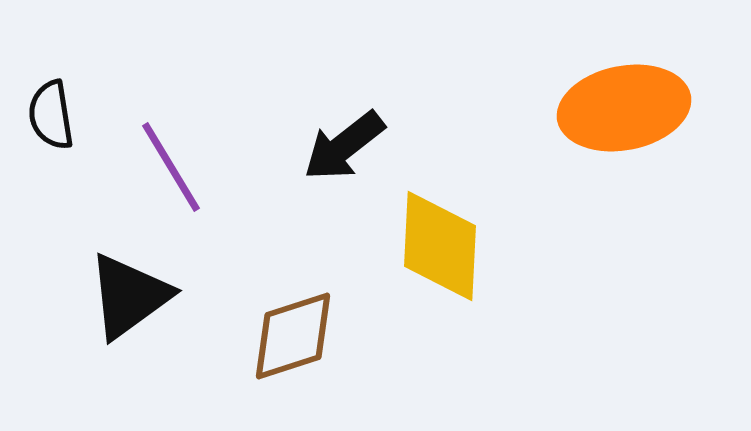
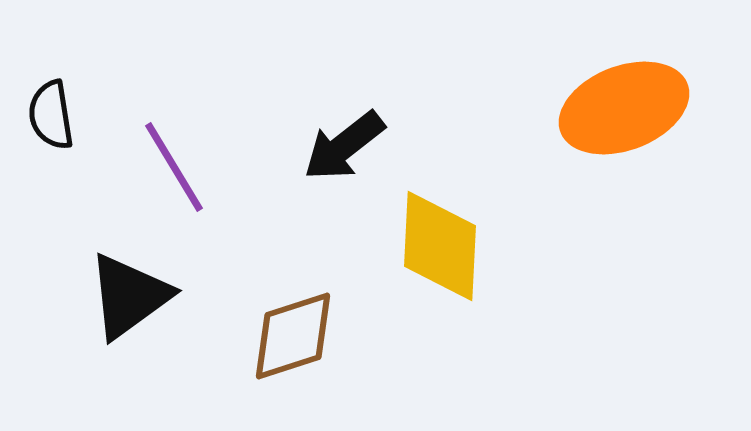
orange ellipse: rotated 10 degrees counterclockwise
purple line: moved 3 px right
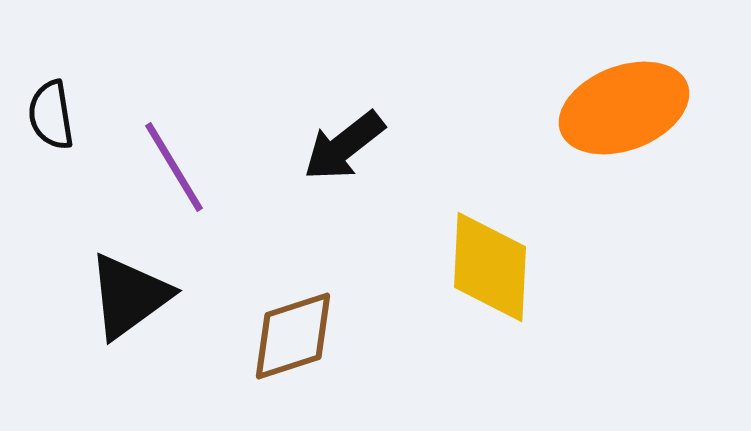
yellow diamond: moved 50 px right, 21 px down
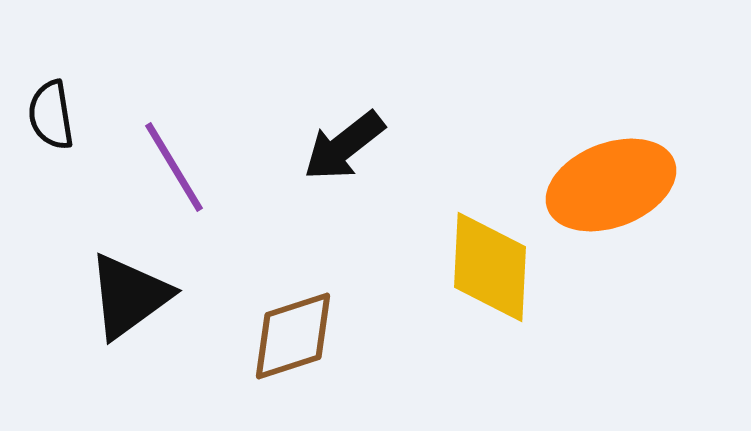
orange ellipse: moved 13 px left, 77 px down
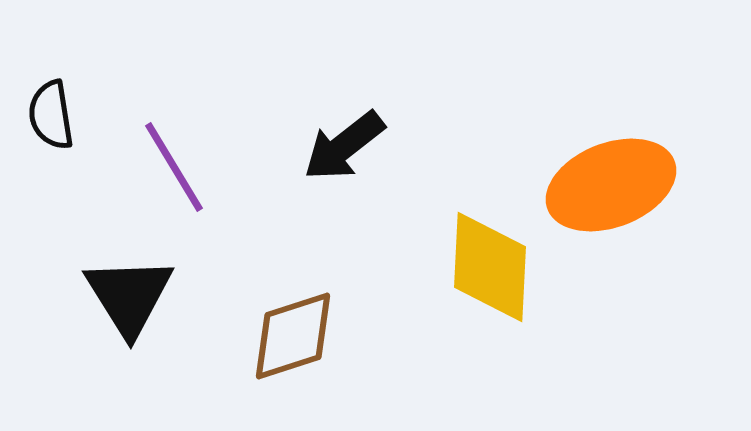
black triangle: rotated 26 degrees counterclockwise
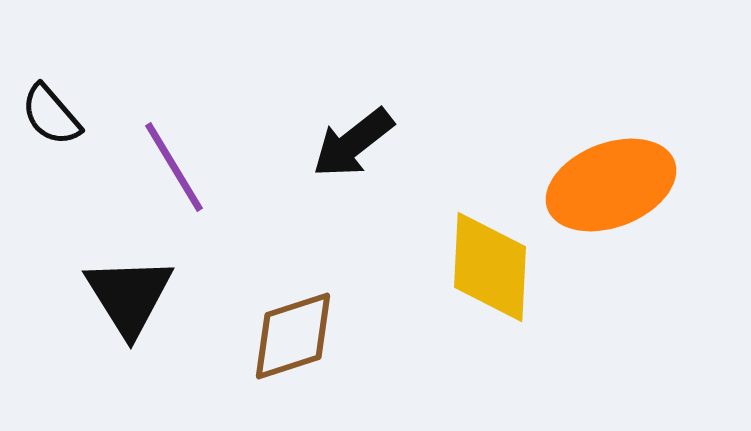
black semicircle: rotated 32 degrees counterclockwise
black arrow: moved 9 px right, 3 px up
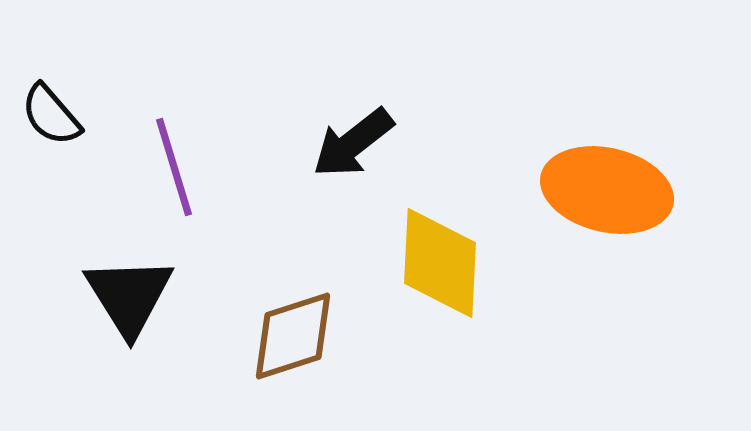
purple line: rotated 14 degrees clockwise
orange ellipse: moved 4 px left, 5 px down; rotated 34 degrees clockwise
yellow diamond: moved 50 px left, 4 px up
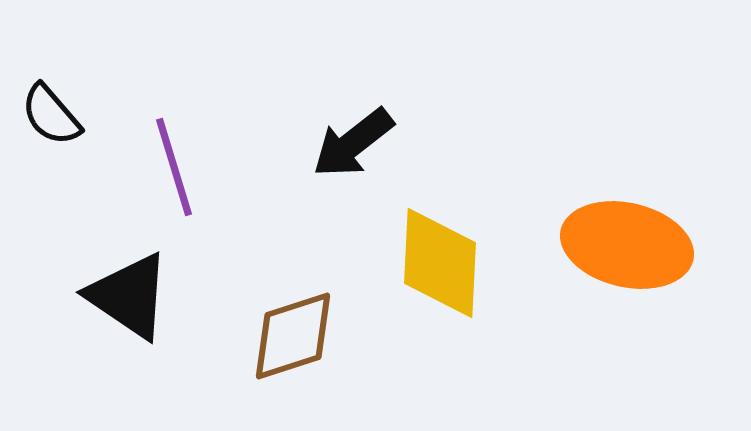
orange ellipse: moved 20 px right, 55 px down
black triangle: rotated 24 degrees counterclockwise
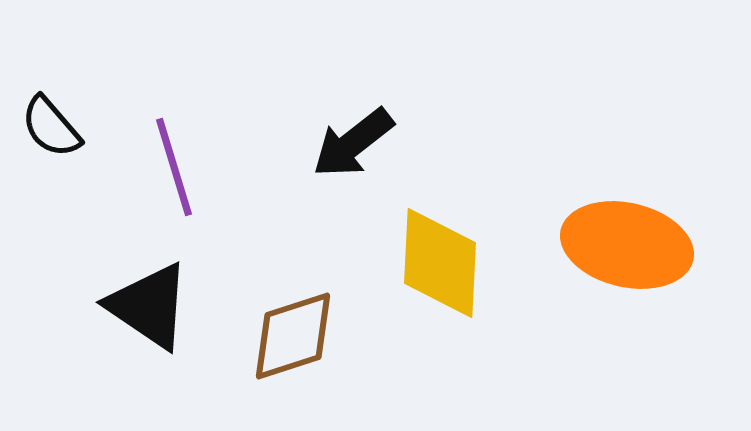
black semicircle: moved 12 px down
black triangle: moved 20 px right, 10 px down
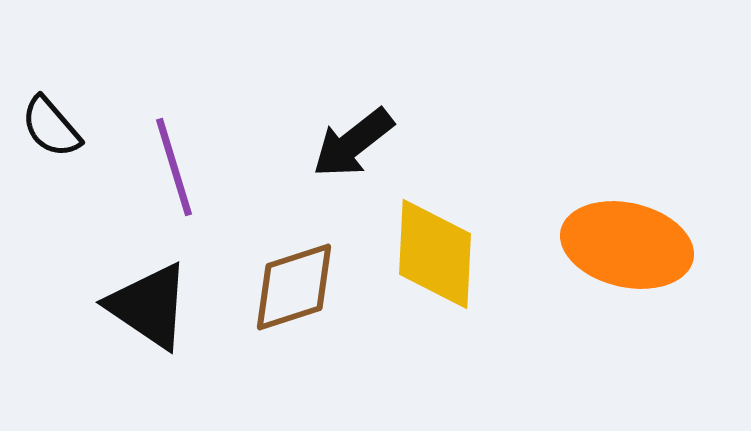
yellow diamond: moved 5 px left, 9 px up
brown diamond: moved 1 px right, 49 px up
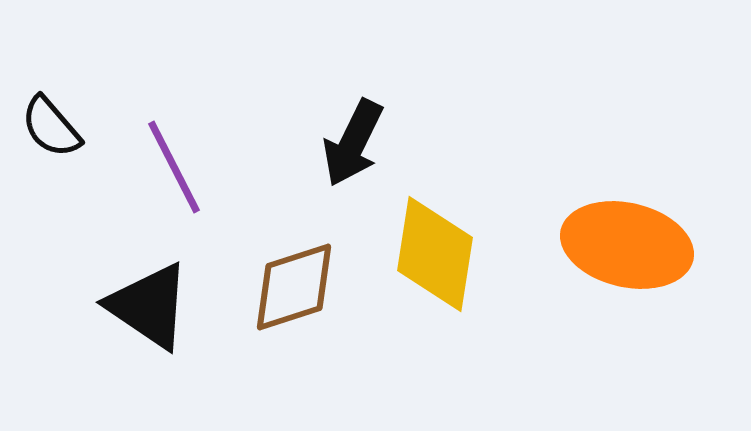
black arrow: rotated 26 degrees counterclockwise
purple line: rotated 10 degrees counterclockwise
yellow diamond: rotated 6 degrees clockwise
